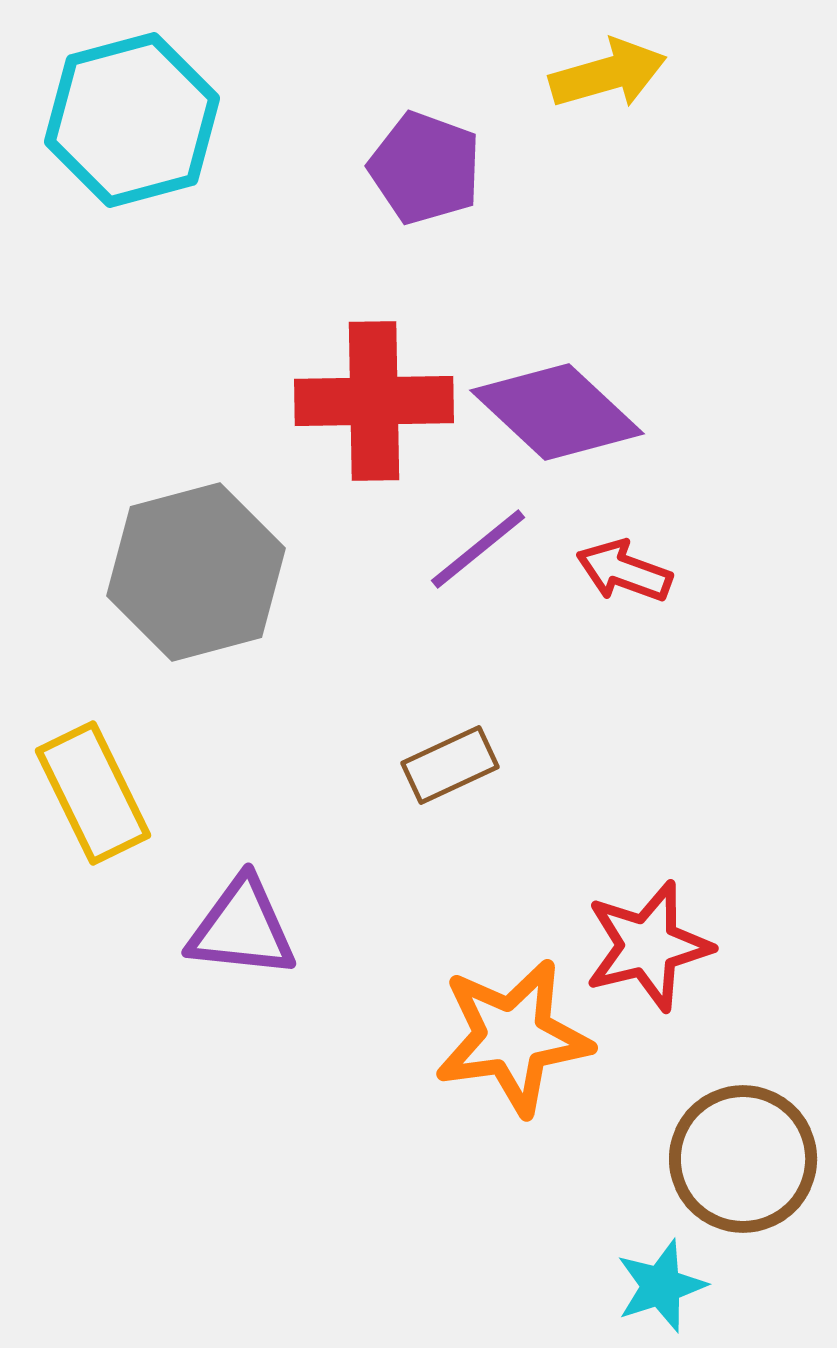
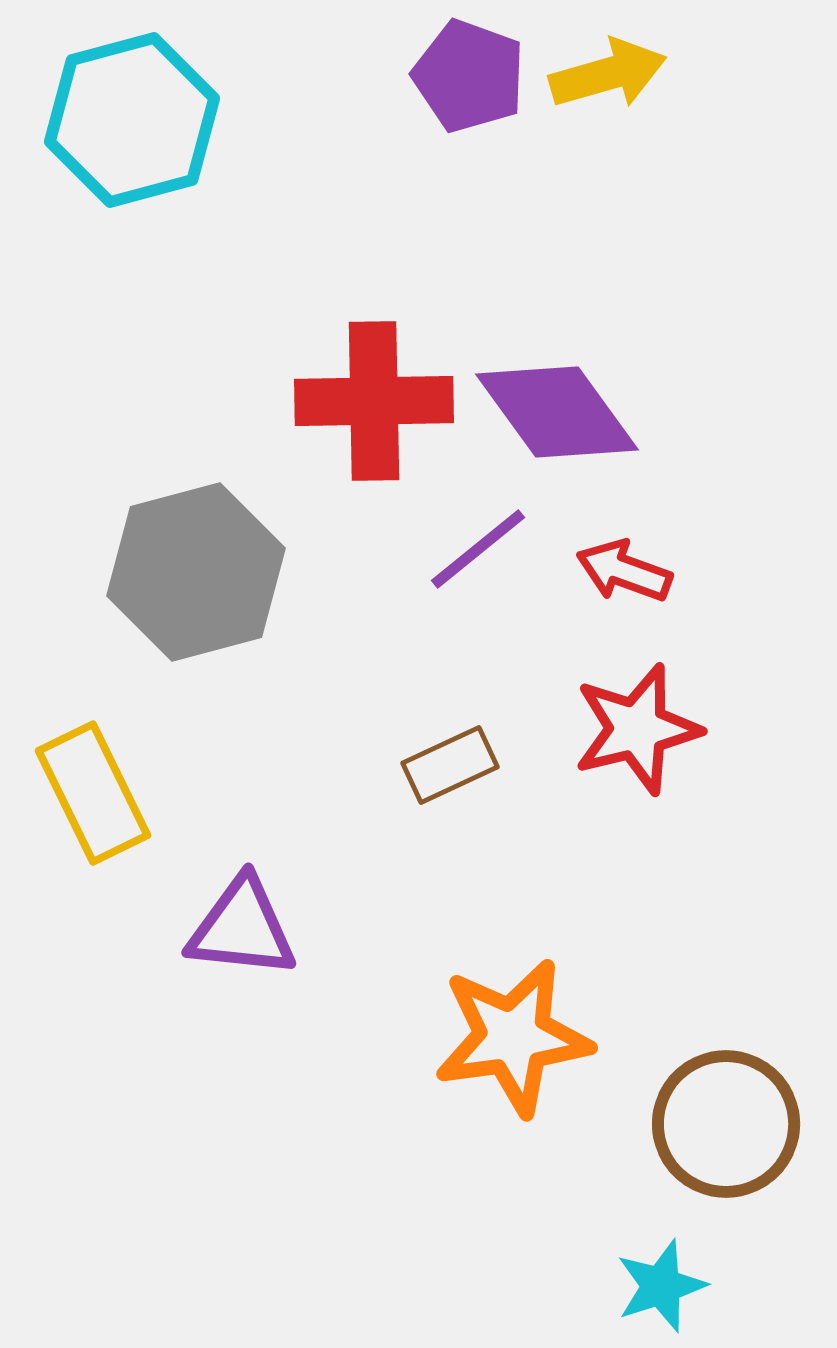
purple pentagon: moved 44 px right, 92 px up
purple diamond: rotated 11 degrees clockwise
red star: moved 11 px left, 217 px up
brown circle: moved 17 px left, 35 px up
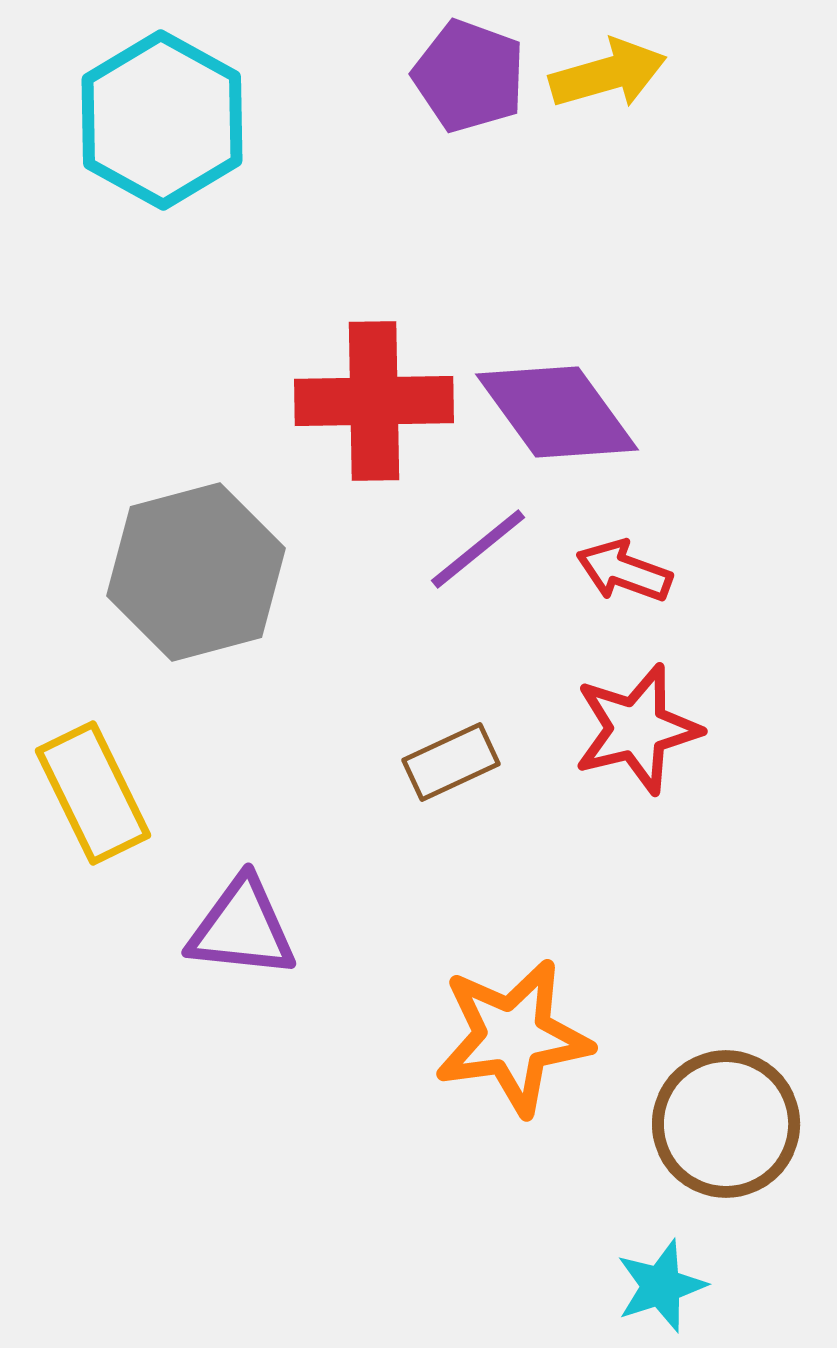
cyan hexagon: moved 30 px right; rotated 16 degrees counterclockwise
brown rectangle: moved 1 px right, 3 px up
